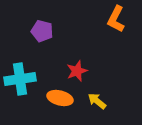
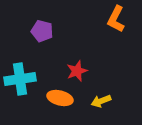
yellow arrow: moved 4 px right; rotated 60 degrees counterclockwise
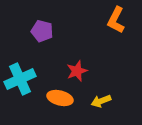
orange L-shape: moved 1 px down
cyan cross: rotated 16 degrees counterclockwise
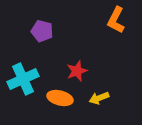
cyan cross: moved 3 px right
yellow arrow: moved 2 px left, 3 px up
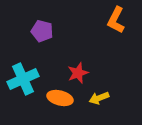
red star: moved 1 px right, 2 px down
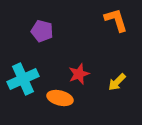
orange L-shape: rotated 136 degrees clockwise
red star: moved 1 px right, 1 px down
yellow arrow: moved 18 px right, 16 px up; rotated 24 degrees counterclockwise
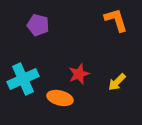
purple pentagon: moved 4 px left, 6 px up
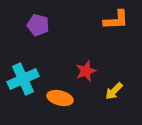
orange L-shape: rotated 104 degrees clockwise
red star: moved 7 px right, 3 px up
yellow arrow: moved 3 px left, 9 px down
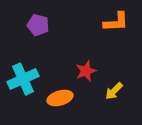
orange L-shape: moved 2 px down
orange ellipse: rotated 30 degrees counterclockwise
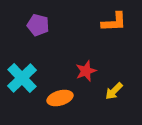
orange L-shape: moved 2 px left
cyan cross: moved 1 px left, 1 px up; rotated 20 degrees counterclockwise
